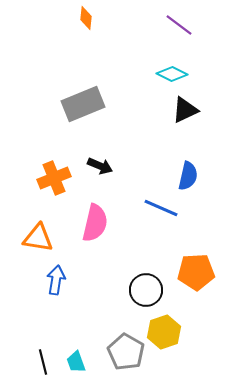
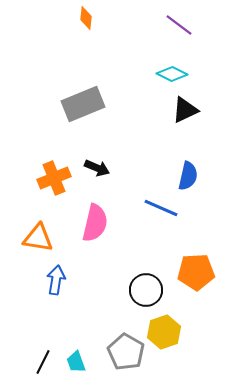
black arrow: moved 3 px left, 2 px down
black line: rotated 40 degrees clockwise
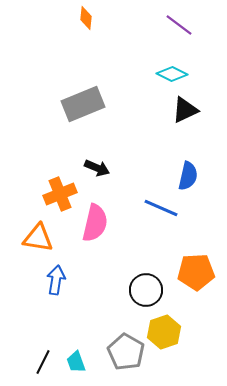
orange cross: moved 6 px right, 16 px down
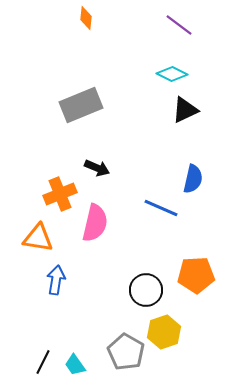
gray rectangle: moved 2 px left, 1 px down
blue semicircle: moved 5 px right, 3 px down
orange pentagon: moved 3 px down
cyan trapezoid: moved 1 px left, 3 px down; rotated 15 degrees counterclockwise
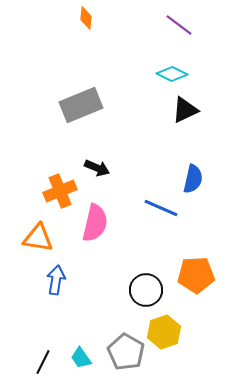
orange cross: moved 3 px up
cyan trapezoid: moved 6 px right, 7 px up
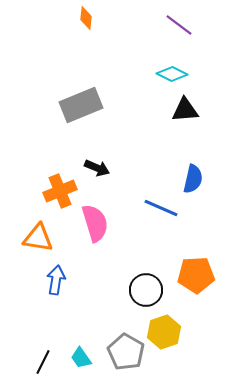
black triangle: rotated 20 degrees clockwise
pink semicircle: rotated 30 degrees counterclockwise
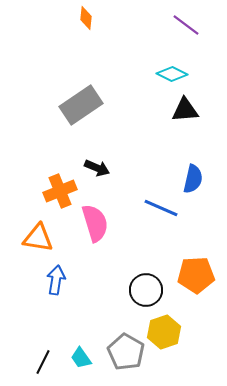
purple line: moved 7 px right
gray rectangle: rotated 12 degrees counterclockwise
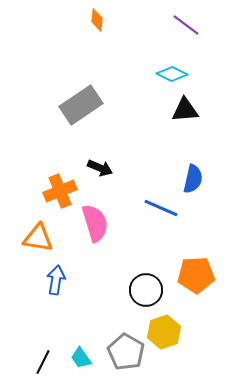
orange diamond: moved 11 px right, 2 px down
black arrow: moved 3 px right
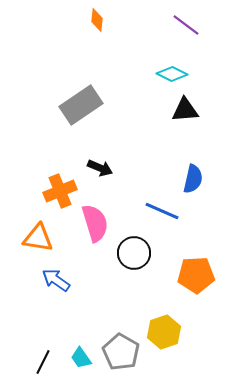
blue line: moved 1 px right, 3 px down
blue arrow: rotated 64 degrees counterclockwise
black circle: moved 12 px left, 37 px up
gray pentagon: moved 5 px left
